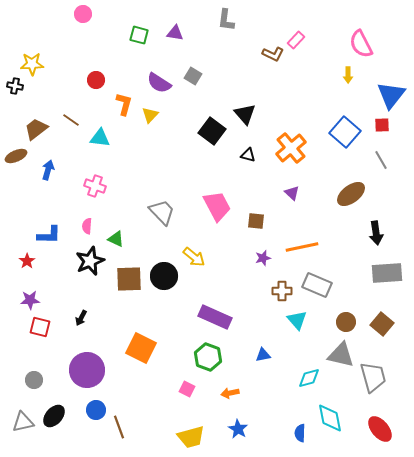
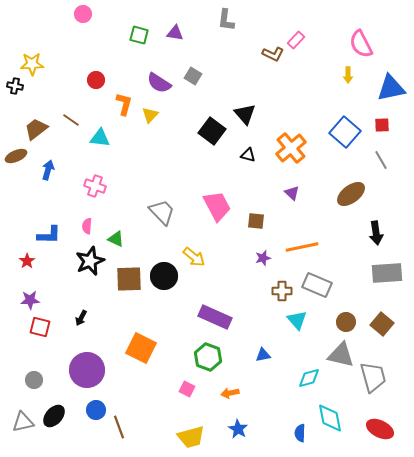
blue triangle at (391, 95): moved 7 px up; rotated 40 degrees clockwise
red ellipse at (380, 429): rotated 24 degrees counterclockwise
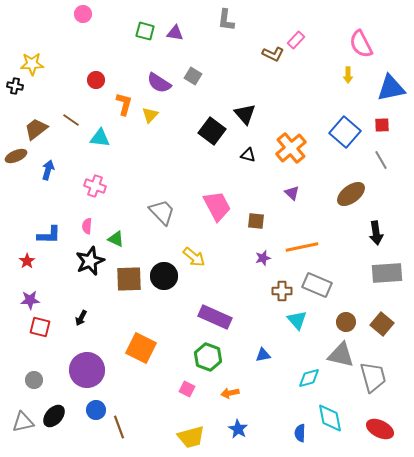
green square at (139, 35): moved 6 px right, 4 px up
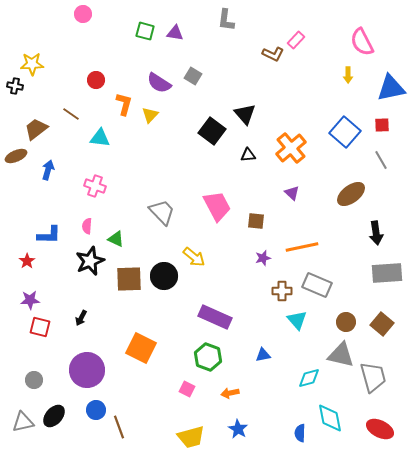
pink semicircle at (361, 44): moved 1 px right, 2 px up
brown line at (71, 120): moved 6 px up
black triangle at (248, 155): rotated 21 degrees counterclockwise
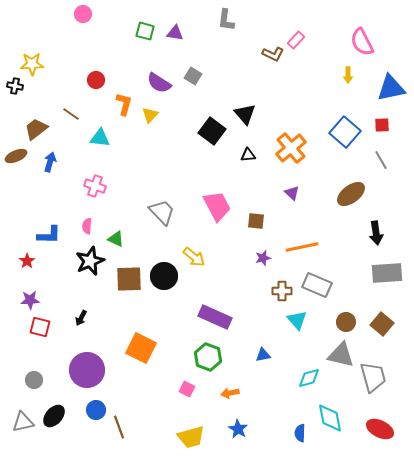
blue arrow at (48, 170): moved 2 px right, 8 px up
